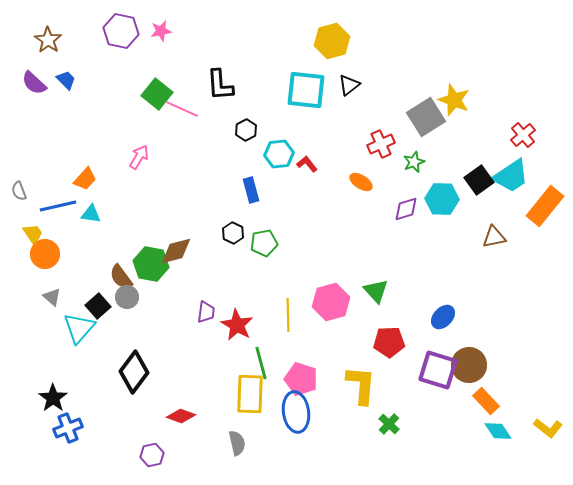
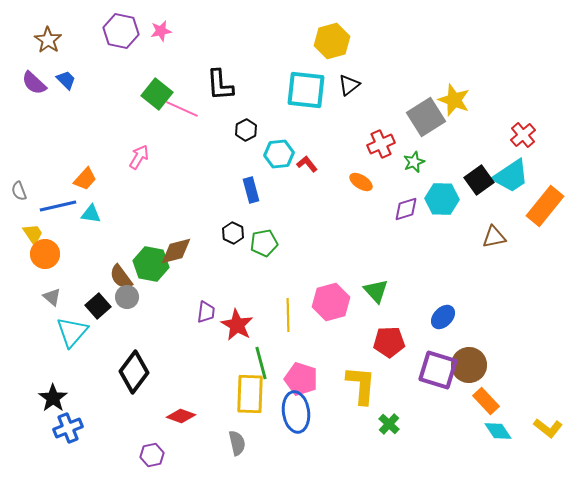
cyan triangle at (79, 328): moved 7 px left, 4 px down
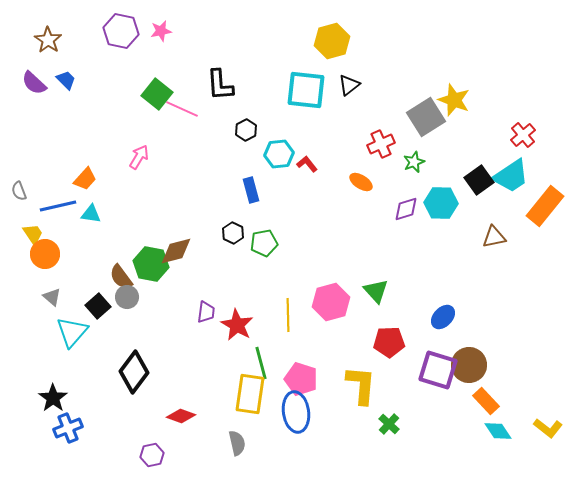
cyan hexagon at (442, 199): moved 1 px left, 4 px down
yellow rectangle at (250, 394): rotated 6 degrees clockwise
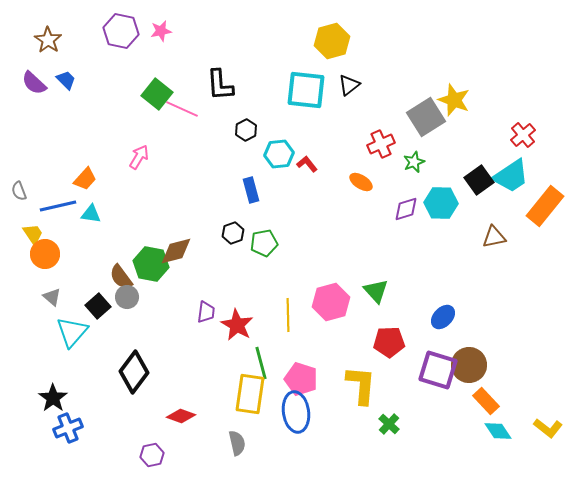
black hexagon at (233, 233): rotated 15 degrees clockwise
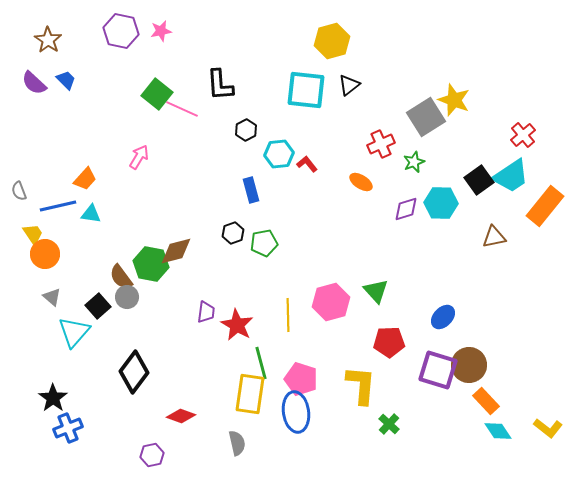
cyan triangle at (72, 332): moved 2 px right
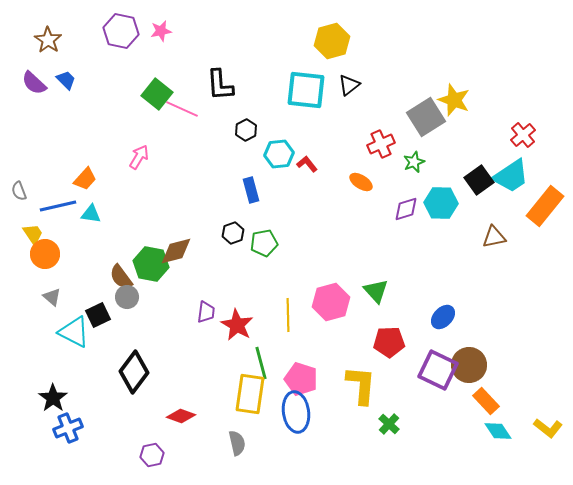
black square at (98, 306): moved 9 px down; rotated 15 degrees clockwise
cyan triangle at (74, 332): rotated 44 degrees counterclockwise
purple square at (438, 370): rotated 9 degrees clockwise
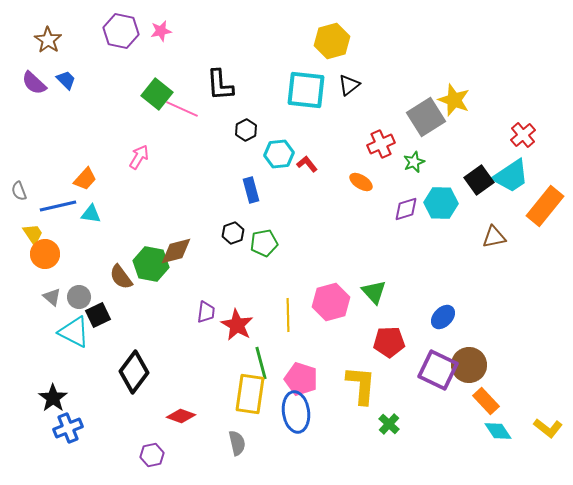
green triangle at (376, 291): moved 2 px left, 1 px down
gray circle at (127, 297): moved 48 px left
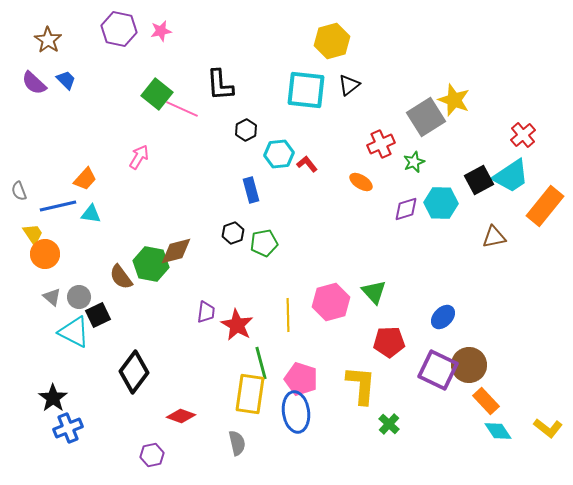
purple hexagon at (121, 31): moved 2 px left, 2 px up
black square at (479, 180): rotated 8 degrees clockwise
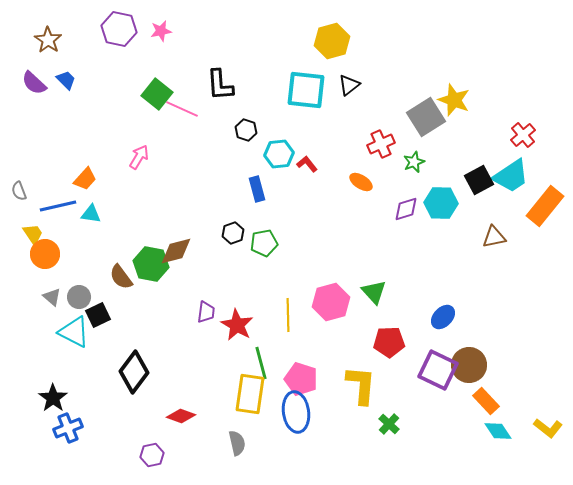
black hexagon at (246, 130): rotated 15 degrees counterclockwise
blue rectangle at (251, 190): moved 6 px right, 1 px up
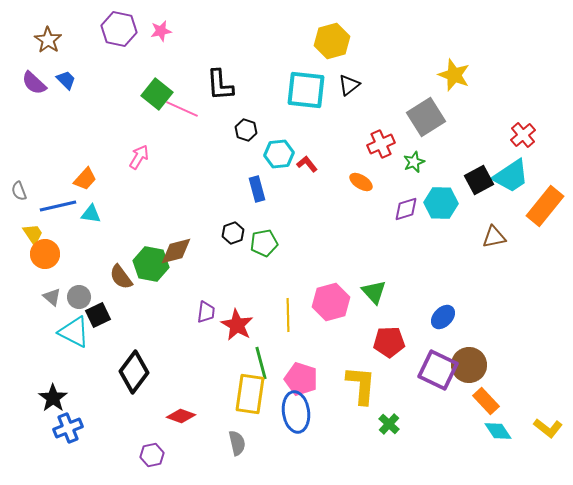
yellow star at (454, 100): moved 25 px up
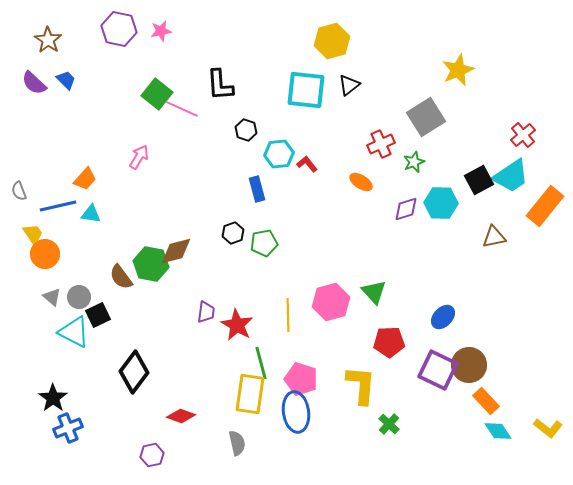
yellow star at (454, 75): moved 4 px right, 5 px up; rotated 28 degrees clockwise
